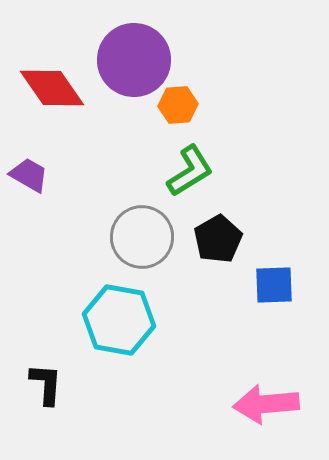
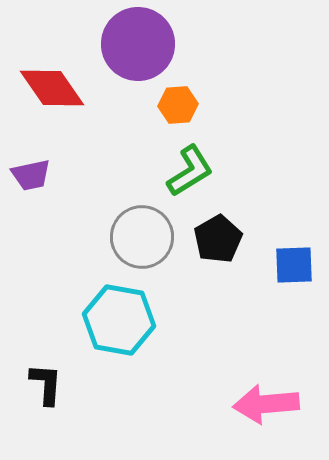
purple circle: moved 4 px right, 16 px up
purple trapezoid: moved 2 px right; rotated 138 degrees clockwise
blue square: moved 20 px right, 20 px up
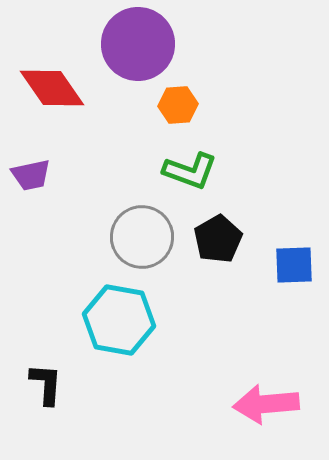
green L-shape: rotated 52 degrees clockwise
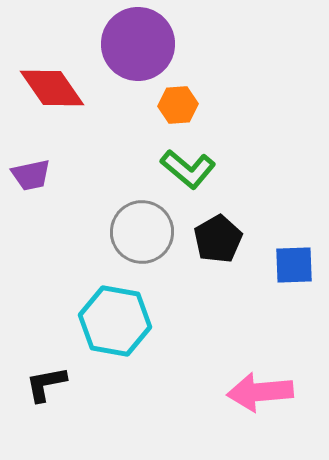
green L-shape: moved 2 px left, 2 px up; rotated 20 degrees clockwise
gray circle: moved 5 px up
cyan hexagon: moved 4 px left, 1 px down
black L-shape: rotated 105 degrees counterclockwise
pink arrow: moved 6 px left, 12 px up
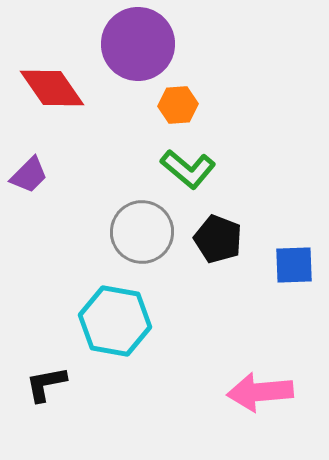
purple trapezoid: moved 2 px left; rotated 33 degrees counterclockwise
black pentagon: rotated 21 degrees counterclockwise
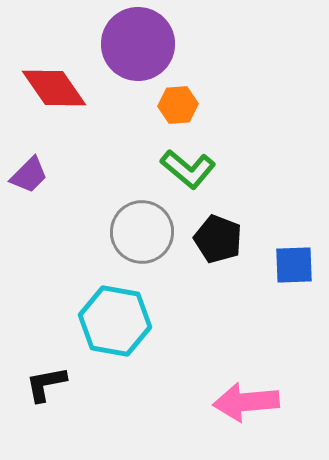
red diamond: moved 2 px right
pink arrow: moved 14 px left, 10 px down
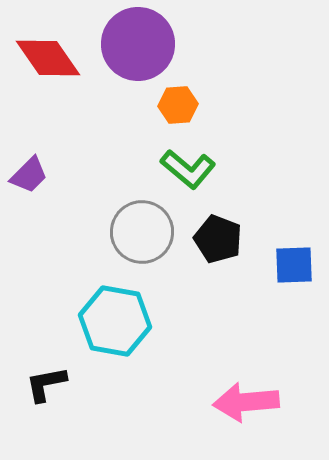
red diamond: moved 6 px left, 30 px up
